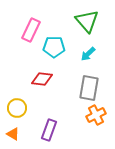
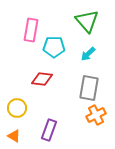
pink rectangle: rotated 15 degrees counterclockwise
orange triangle: moved 1 px right, 2 px down
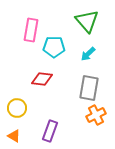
purple rectangle: moved 1 px right, 1 px down
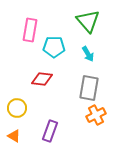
green triangle: moved 1 px right
pink rectangle: moved 1 px left
cyan arrow: rotated 77 degrees counterclockwise
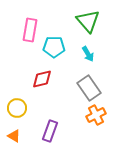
red diamond: rotated 20 degrees counterclockwise
gray rectangle: rotated 45 degrees counterclockwise
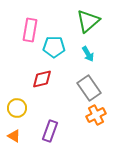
green triangle: rotated 30 degrees clockwise
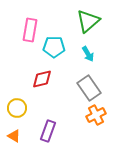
purple rectangle: moved 2 px left
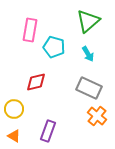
cyan pentagon: rotated 15 degrees clockwise
red diamond: moved 6 px left, 3 px down
gray rectangle: rotated 30 degrees counterclockwise
yellow circle: moved 3 px left, 1 px down
orange cross: moved 1 px right, 1 px down; rotated 24 degrees counterclockwise
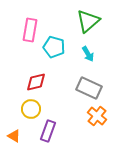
yellow circle: moved 17 px right
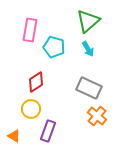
cyan arrow: moved 5 px up
red diamond: rotated 20 degrees counterclockwise
